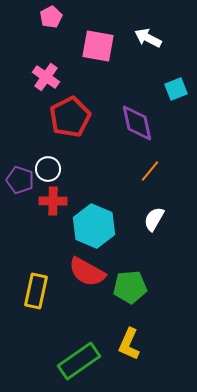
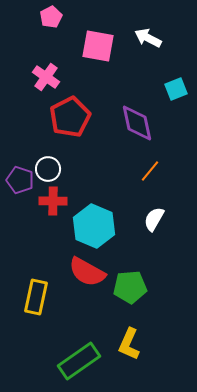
yellow rectangle: moved 6 px down
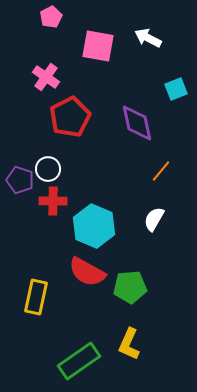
orange line: moved 11 px right
